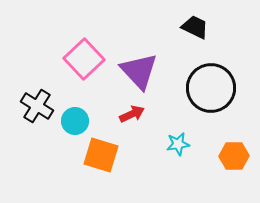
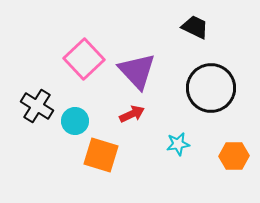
purple triangle: moved 2 px left
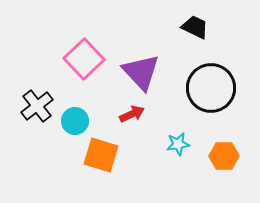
purple triangle: moved 4 px right, 1 px down
black cross: rotated 20 degrees clockwise
orange hexagon: moved 10 px left
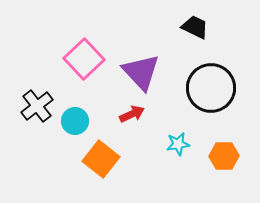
orange square: moved 4 px down; rotated 21 degrees clockwise
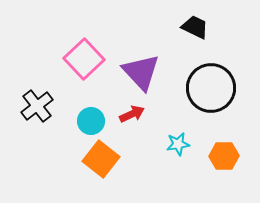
cyan circle: moved 16 px right
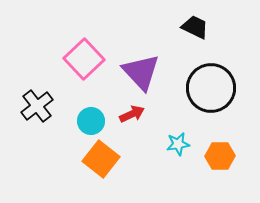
orange hexagon: moved 4 px left
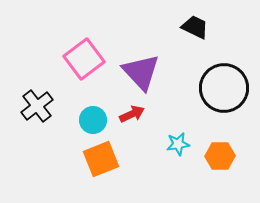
pink square: rotated 6 degrees clockwise
black circle: moved 13 px right
cyan circle: moved 2 px right, 1 px up
orange square: rotated 30 degrees clockwise
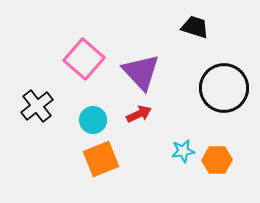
black trapezoid: rotated 8 degrees counterclockwise
pink square: rotated 12 degrees counterclockwise
red arrow: moved 7 px right
cyan star: moved 5 px right, 7 px down
orange hexagon: moved 3 px left, 4 px down
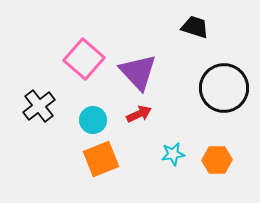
purple triangle: moved 3 px left
black cross: moved 2 px right
cyan star: moved 10 px left, 3 px down
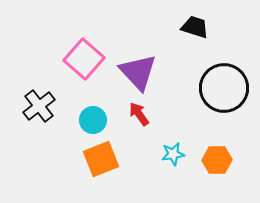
red arrow: rotated 100 degrees counterclockwise
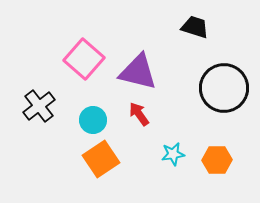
purple triangle: rotated 33 degrees counterclockwise
orange square: rotated 12 degrees counterclockwise
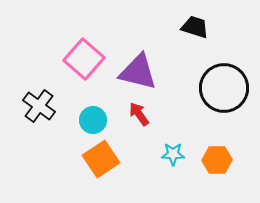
black cross: rotated 16 degrees counterclockwise
cyan star: rotated 10 degrees clockwise
